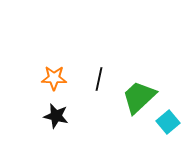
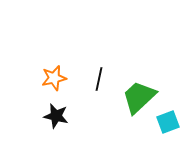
orange star: rotated 15 degrees counterclockwise
cyan square: rotated 20 degrees clockwise
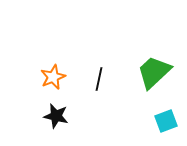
orange star: moved 1 px left, 1 px up; rotated 10 degrees counterclockwise
green trapezoid: moved 15 px right, 25 px up
cyan square: moved 2 px left, 1 px up
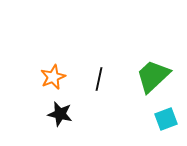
green trapezoid: moved 1 px left, 4 px down
black star: moved 4 px right, 2 px up
cyan square: moved 2 px up
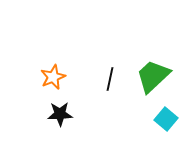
black line: moved 11 px right
black star: rotated 15 degrees counterclockwise
cyan square: rotated 30 degrees counterclockwise
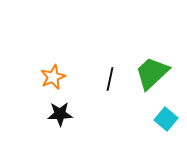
green trapezoid: moved 1 px left, 3 px up
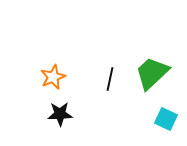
cyan square: rotated 15 degrees counterclockwise
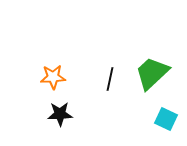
orange star: rotated 20 degrees clockwise
